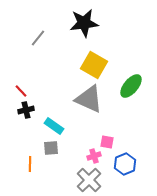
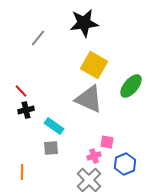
orange line: moved 8 px left, 8 px down
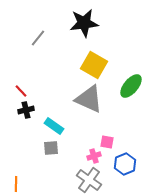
orange line: moved 6 px left, 12 px down
gray cross: rotated 10 degrees counterclockwise
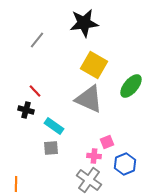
gray line: moved 1 px left, 2 px down
red line: moved 14 px right
black cross: rotated 28 degrees clockwise
pink square: rotated 32 degrees counterclockwise
pink cross: rotated 24 degrees clockwise
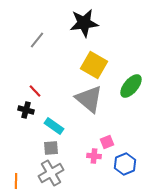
gray triangle: rotated 16 degrees clockwise
gray cross: moved 38 px left, 7 px up; rotated 25 degrees clockwise
orange line: moved 3 px up
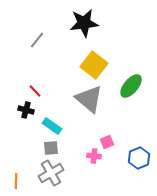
yellow square: rotated 8 degrees clockwise
cyan rectangle: moved 2 px left
blue hexagon: moved 14 px right, 6 px up
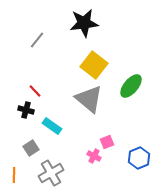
gray square: moved 20 px left; rotated 28 degrees counterclockwise
pink cross: rotated 24 degrees clockwise
orange line: moved 2 px left, 6 px up
